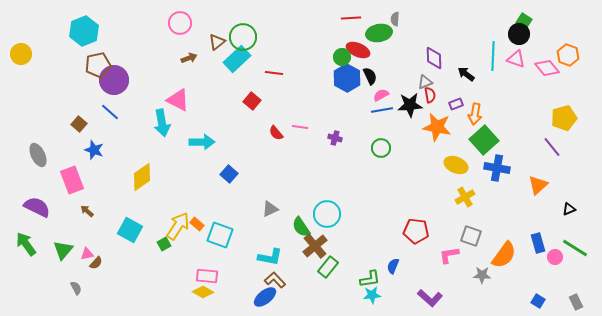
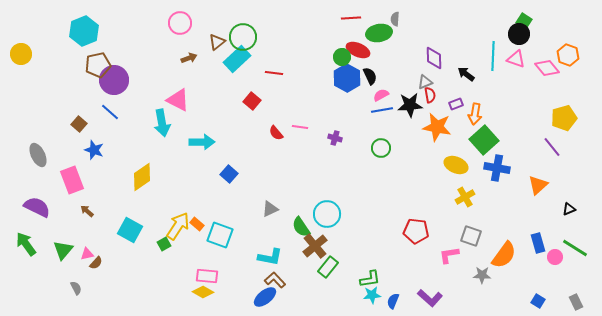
blue semicircle at (393, 266): moved 35 px down
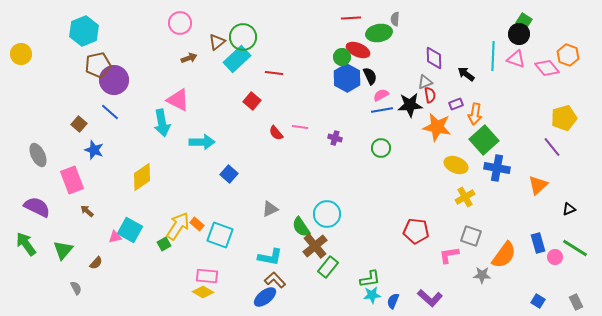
pink triangle at (87, 254): moved 28 px right, 17 px up
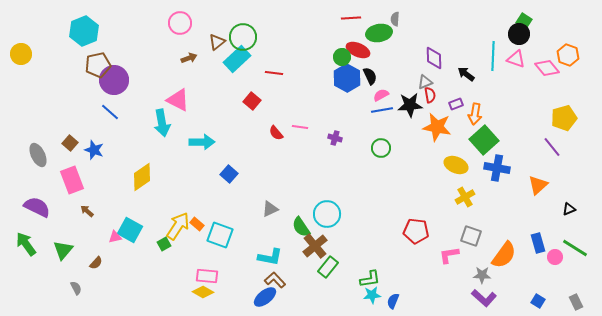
brown square at (79, 124): moved 9 px left, 19 px down
purple L-shape at (430, 298): moved 54 px right
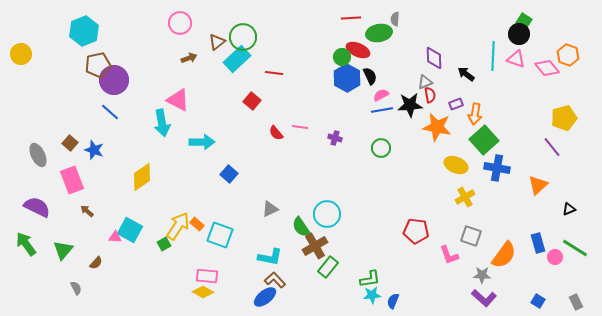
pink triangle at (115, 237): rotated 16 degrees clockwise
brown cross at (315, 246): rotated 10 degrees clockwise
pink L-shape at (449, 255): rotated 100 degrees counterclockwise
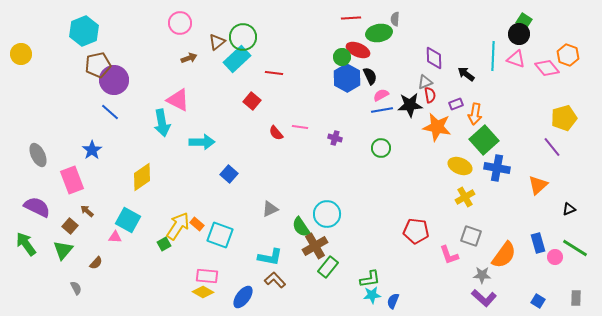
brown square at (70, 143): moved 83 px down
blue star at (94, 150): moved 2 px left; rotated 18 degrees clockwise
yellow ellipse at (456, 165): moved 4 px right, 1 px down
cyan square at (130, 230): moved 2 px left, 10 px up
blue ellipse at (265, 297): moved 22 px left; rotated 15 degrees counterclockwise
gray rectangle at (576, 302): moved 4 px up; rotated 28 degrees clockwise
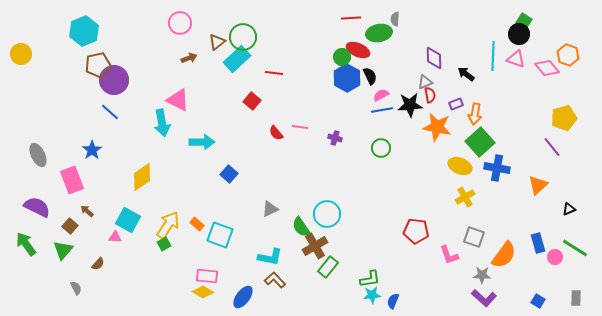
green square at (484, 140): moved 4 px left, 2 px down
yellow arrow at (178, 226): moved 10 px left, 1 px up
gray square at (471, 236): moved 3 px right, 1 px down
brown semicircle at (96, 263): moved 2 px right, 1 px down
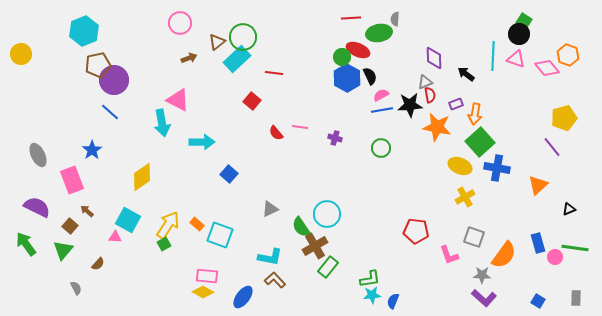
green line at (575, 248): rotated 24 degrees counterclockwise
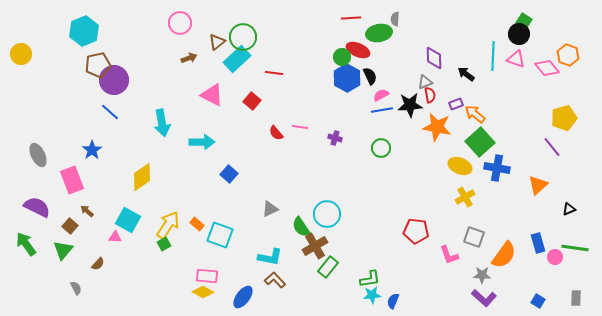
pink triangle at (178, 100): moved 34 px right, 5 px up
orange arrow at (475, 114): rotated 120 degrees clockwise
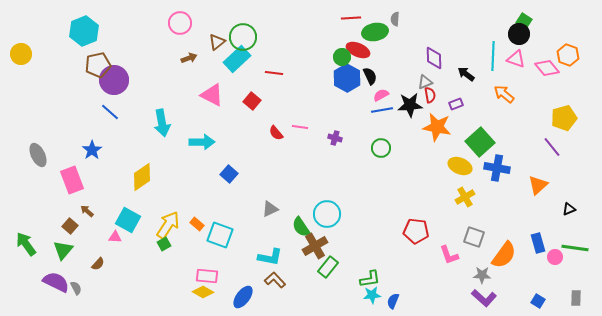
green ellipse at (379, 33): moved 4 px left, 1 px up
orange arrow at (475, 114): moved 29 px right, 20 px up
purple semicircle at (37, 207): moved 19 px right, 75 px down
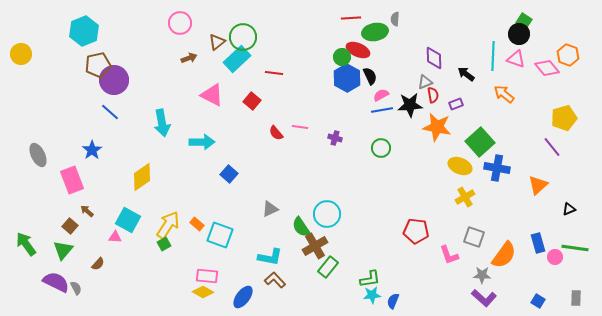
red semicircle at (430, 95): moved 3 px right
